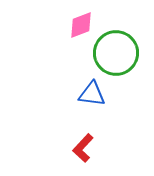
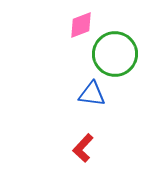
green circle: moved 1 px left, 1 px down
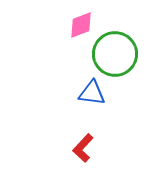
blue triangle: moved 1 px up
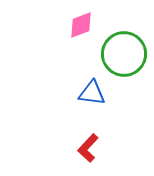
green circle: moved 9 px right
red L-shape: moved 5 px right
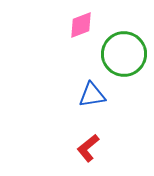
blue triangle: moved 2 px down; rotated 16 degrees counterclockwise
red L-shape: rotated 8 degrees clockwise
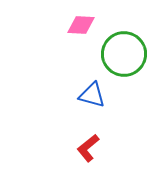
pink diamond: rotated 24 degrees clockwise
blue triangle: rotated 24 degrees clockwise
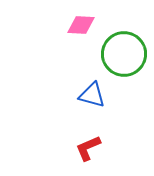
red L-shape: rotated 16 degrees clockwise
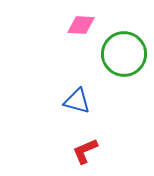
blue triangle: moved 15 px left, 6 px down
red L-shape: moved 3 px left, 3 px down
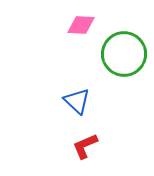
blue triangle: rotated 28 degrees clockwise
red L-shape: moved 5 px up
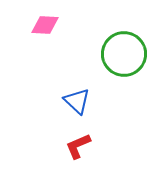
pink diamond: moved 36 px left
red L-shape: moved 7 px left
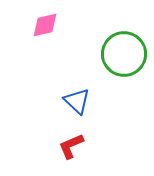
pink diamond: rotated 16 degrees counterclockwise
red L-shape: moved 7 px left
